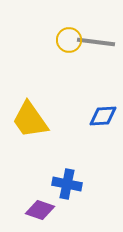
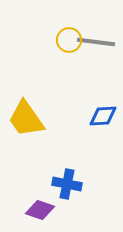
yellow trapezoid: moved 4 px left, 1 px up
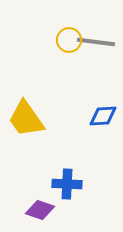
blue cross: rotated 8 degrees counterclockwise
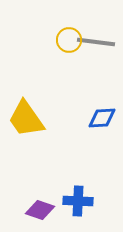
blue diamond: moved 1 px left, 2 px down
blue cross: moved 11 px right, 17 px down
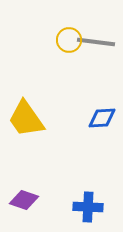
blue cross: moved 10 px right, 6 px down
purple diamond: moved 16 px left, 10 px up
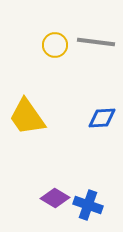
yellow circle: moved 14 px left, 5 px down
yellow trapezoid: moved 1 px right, 2 px up
purple diamond: moved 31 px right, 2 px up; rotated 12 degrees clockwise
blue cross: moved 2 px up; rotated 16 degrees clockwise
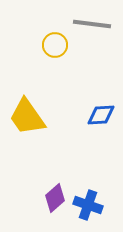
gray line: moved 4 px left, 18 px up
blue diamond: moved 1 px left, 3 px up
purple diamond: rotated 72 degrees counterclockwise
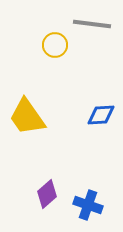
purple diamond: moved 8 px left, 4 px up
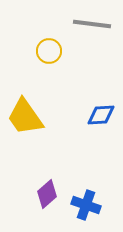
yellow circle: moved 6 px left, 6 px down
yellow trapezoid: moved 2 px left
blue cross: moved 2 px left
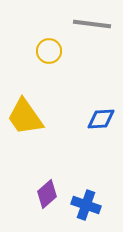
blue diamond: moved 4 px down
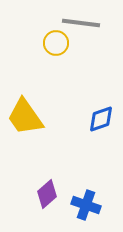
gray line: moved 11 px left, 1 px up
yellow circle: moved 7 px right, 8 px up
blue diamond: rotated 16 degrees counterclockwise
